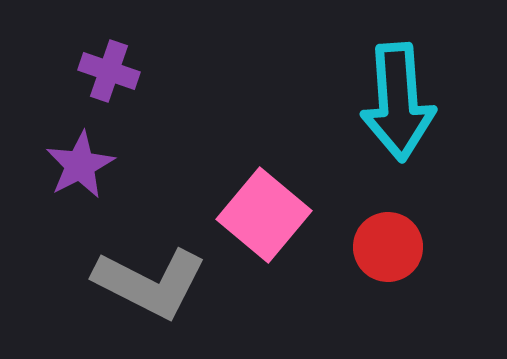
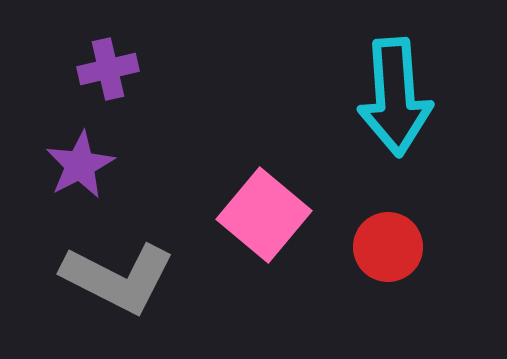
purple cross: moved 1 px left, 2 px up; rotated 32 degrees counterclockwise
cyan arrow: moved 3 px left, 5 px up
gray L-shape: moved 32 px left, 5 px up
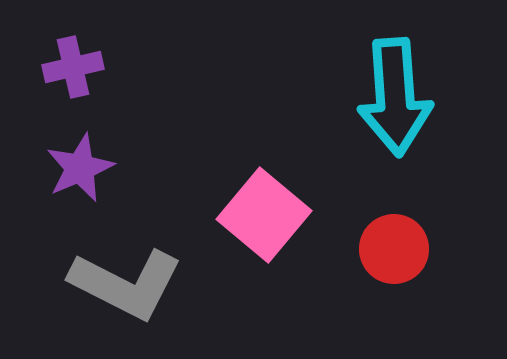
purple cross: moved 35 px left, 2 px up
purple star: moved 3 px down; rotated 4 degrees clockwise
red circle: moved 6 px right, 2 px down
gray L-shape: moved 8 px right, 6 px down
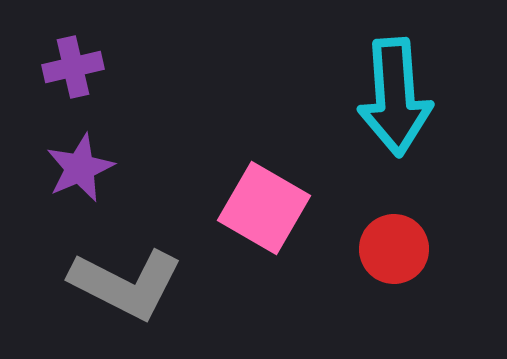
pink square: moved 7 px up; rotated 10 degrees counterclockwise
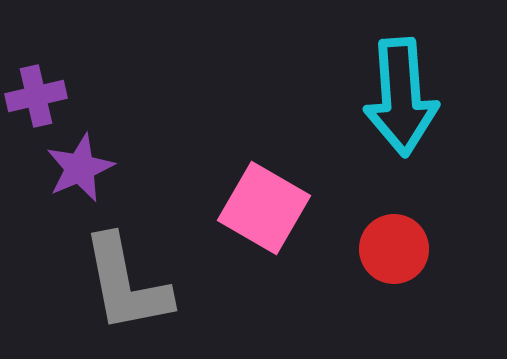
purple cross: moved 37 px left, 29 px down
cyan arrow: moved 6 px right
gray L-shape: rotated 52 degrees clockwise
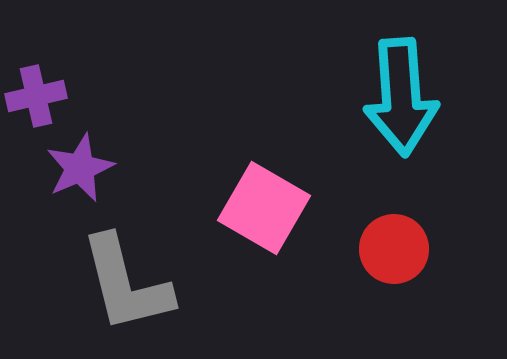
gray L-shape: rotated 3 degrees counterclockwise
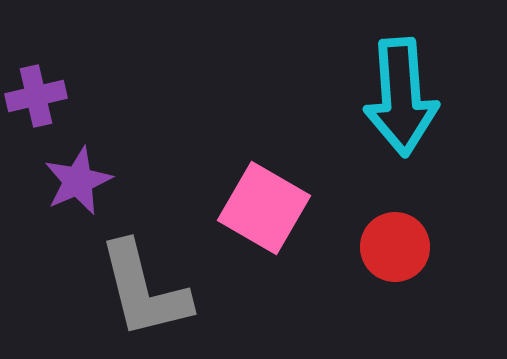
purple star: moved 2 px left, 13 px down
red circle: moved 1 px right, 2 px up
gray L-shape: moved 18 px right, 6 px down
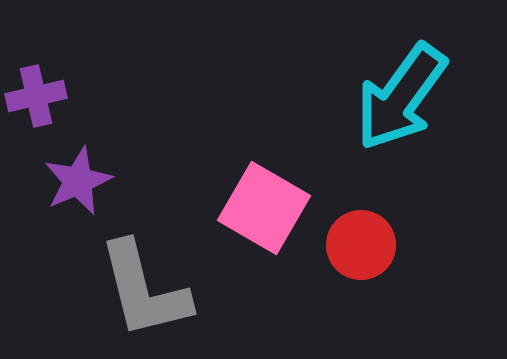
cyan arrow: rotated 40 degrees clockwise
red circle: moved 34 px left, 2 px up
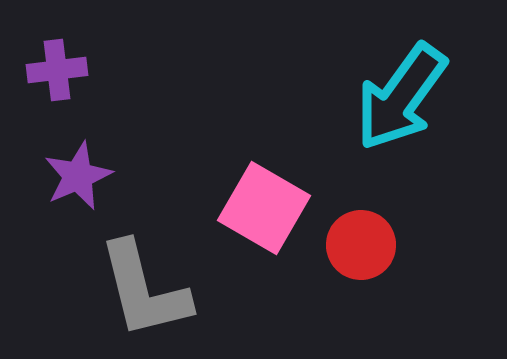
purple cross: moved 21 px right, 26 px up; rotated 6 degrees clockwise
purple star: moved 5 px up
